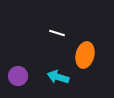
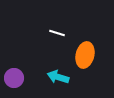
purple circle: moved 4 px left, 2 px down
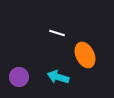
orange ellipse: rotated 40 degrees counterclockwise
purple circle: moved 5 px right, 1 px up
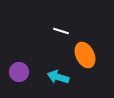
white line: moved 4 px right, 2 px up
purple circle: moved 5 px up
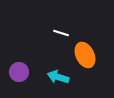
white line: moved 2 px down
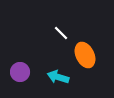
white line: rotated 28 degrees clockwise
purple circle: moved 1 px right
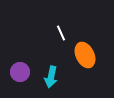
white line: rotated 21 degrees clockwise
cyan arrow: moved 7 px left; rotated 95 degrees counterclockwise
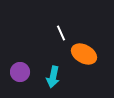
orange ellipse: moved 1 px left, 1 px up; rotated 35 degrees counterclockwise
cyan arrow: moved 2 px right
